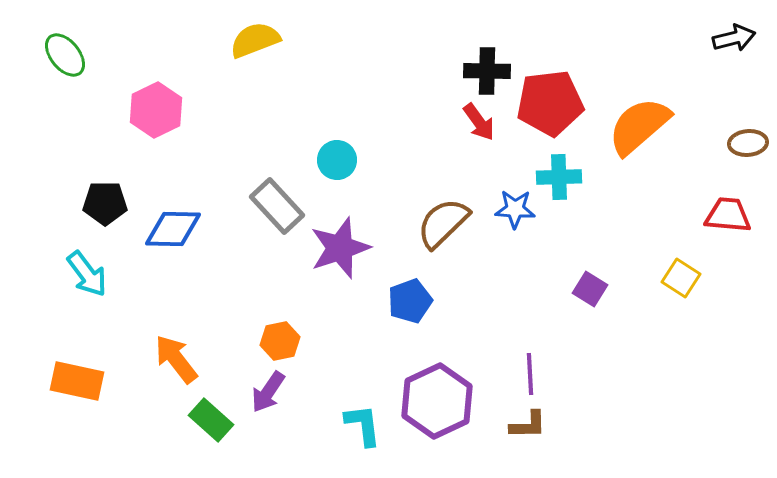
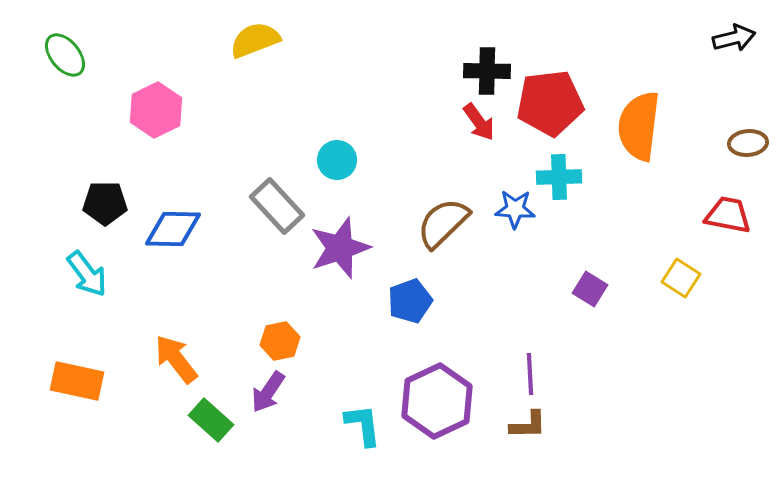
orange semicircle: rotated 42 degrees counterclockwise
red trapezoid: rotated 6 degrees clockwise
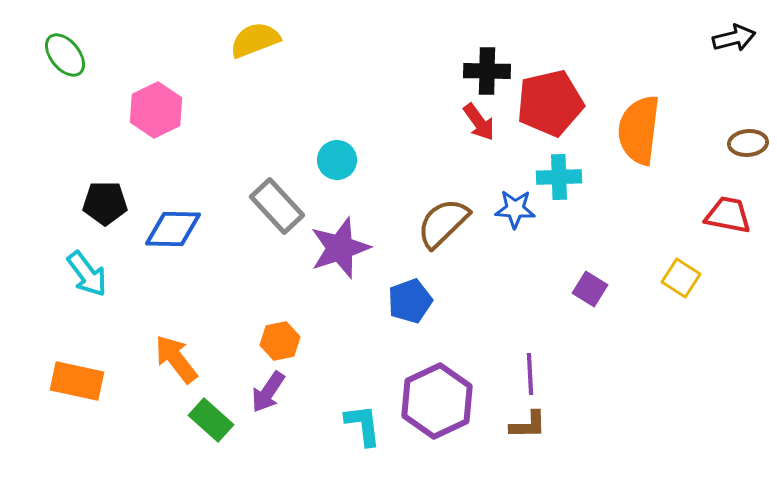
red pentagon: rotated 6 degrees counterclockwise
orange semicircle: moved 4 px down
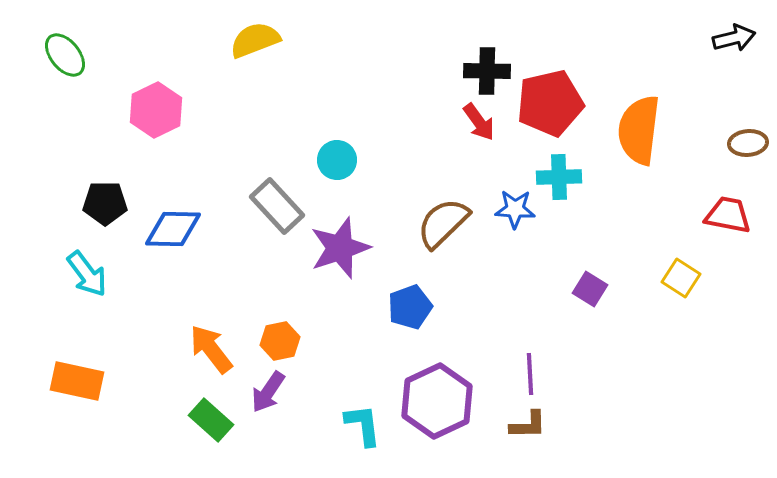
blue pentagon: moved 6 px down
orange arrow: moved 35 px right, 10 px up
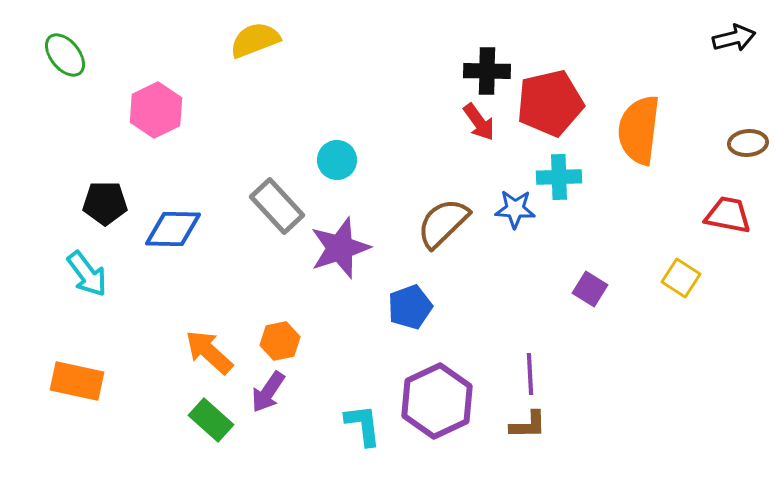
orange arrow: moved 2 px left, 3 px down; rotated 10 degrees counterclockwise
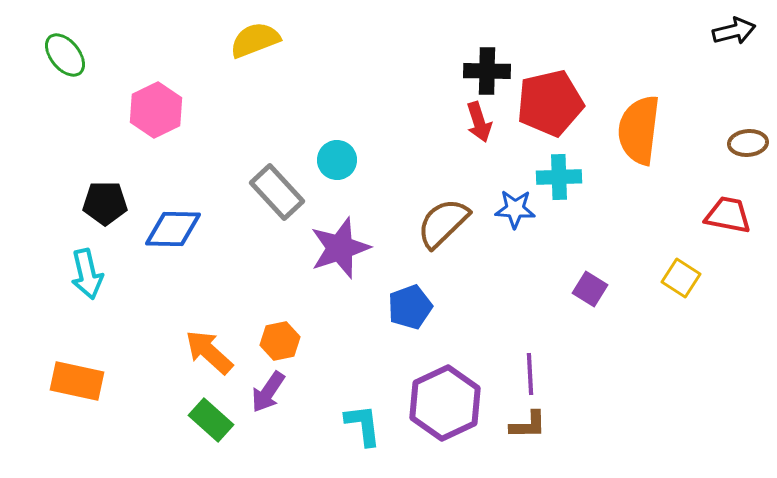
black arrow: moved 7 px up
red arrow: rotated 18 degrees clockwise
gray rectangle: moved 14 px up
cyan arrow: rotated 24 degrees clockwise
purple hexagon: moved 8 px right, 2 px down
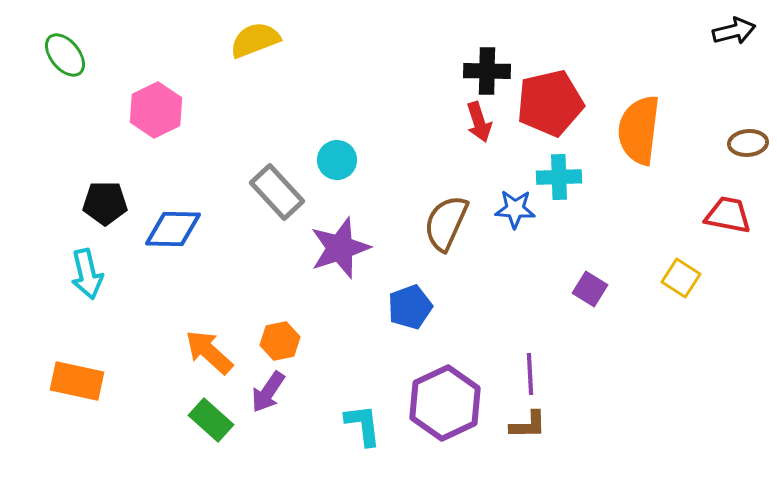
brown semicircle: moved 3 px right; rotated 22 degrees counterclockwise
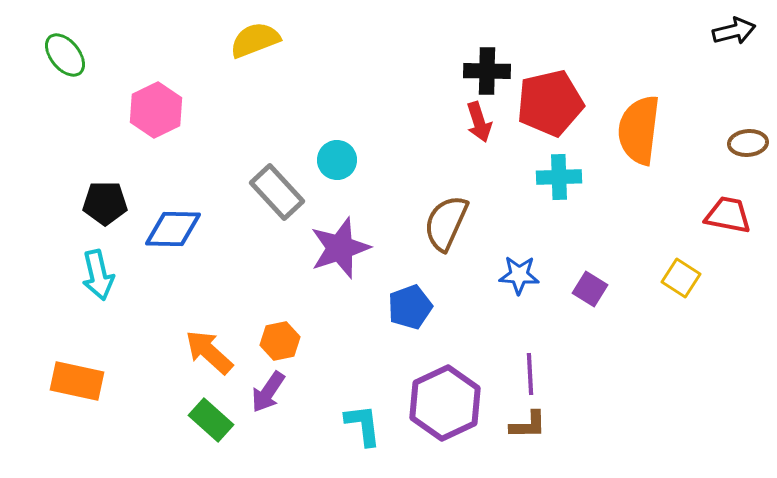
blue star: moved 4 px right, 66 px down
cyan arrow: moved 11 px right, 1 px down
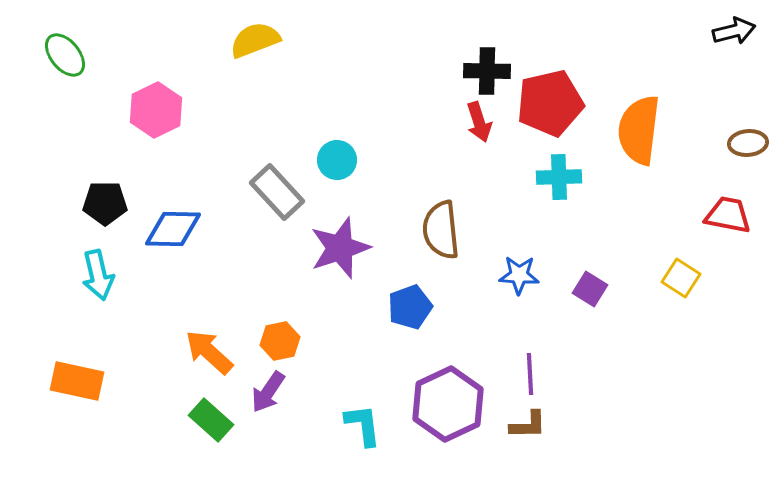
brown semicircle: moved 5 px left, 7 px down; rotated 30 degrees counterclockwise
purple hexagon: moved 3 px right, 1 px down
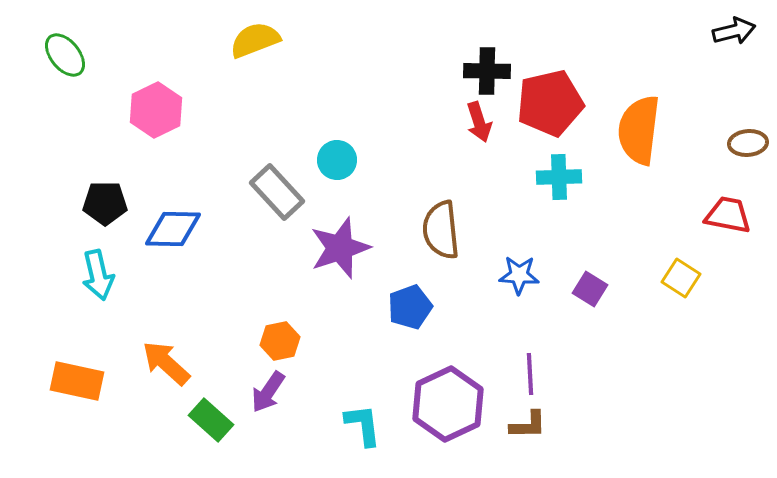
orange arrow: moved 43 px left, 11 px down
